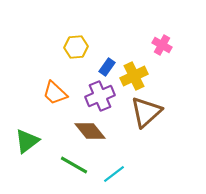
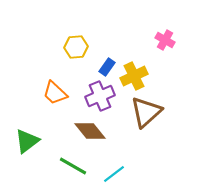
pink cross: moved 3 px right, 5 px up
green line: moved 1 px left, 1 px down
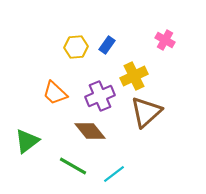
blue rectangle: moved 22 px up
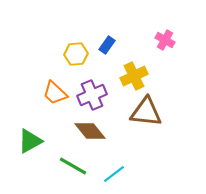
yellow hexagon: moved 7 px down
purple cross: moved 8 px left, 1 px up
brown triangle: rotated 48 degrees clockwise
green triangle: moved 3 px right; rotated 8 degrees clockwise
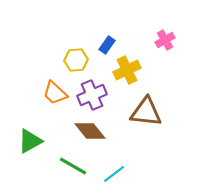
pink cross: rotated 30 degrees clockwise
yellow hexagon: moved 6 px down
yellow cross: moved 7 px left, 6 px up
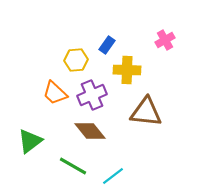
yellow cross: rotated 28 degrees clockwise
green triangle: rotated 8 degrees counterclockwise
cyan line: moved 1 px left, 2 px down
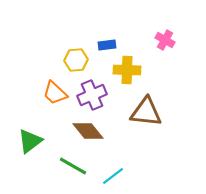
pink cross: rotated 30 degrees counterclockwise
blue rectangle: rotated 48 degrees clockwise
brown diamond: moved 2 px left
